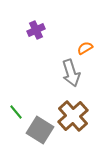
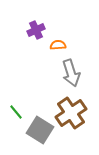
orange semicircle: moved 27 px left, 3 px up; rotated 28 degrees clockwise
brown cross: moved 2 px left, 3 px up; rotated 8 degrees clockwise
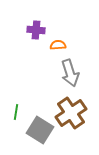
purple cross: rotated 30 degrees clockwise
gray arrow: moved 1 px left
green line: rotated 49 degrees clockwise
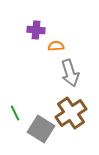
orange semicircle: moved 2 px left, 1 px down
green line: moved 1 px left, 1 px down; rotated 35 degrees counterclockwise
gray square: moved 1 px right, 1 px up
